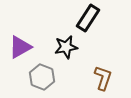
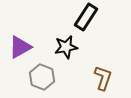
black rectangle: moved 2 px left, 1 px up
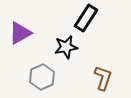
black rectangle: moved 1 px down
purple triangle: moved 14 px up
gray hexagon: rotated 15 degrees clockwise
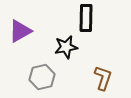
black rectangle: rotated 32 degrees counterclockwise
purple triangle: moved 2 px up
gray hexagon: rotated 10 degrees clockwise
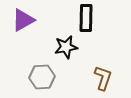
purple triangle: moved 3 px right, 11 px up
gray hexagon: rotated 10 degrees clockwise
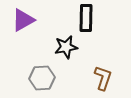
gray hexagon: moved 1 px down
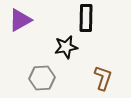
purple triangle: moved 3 px left
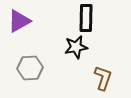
purple triangle: moved 1 px left, 1 px down
black star: moved 10 px right
gray hexagon: moved 12 px left, 10 px up
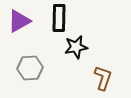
black rectangle: moved 27 px left
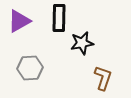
black star: moved 6 px right, 4 px up
